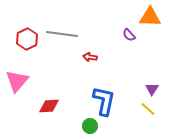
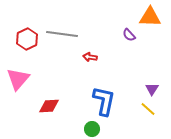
pink triangle: moved 1 px right, 2 px up
green circle: moved 2 px right, 3 px down
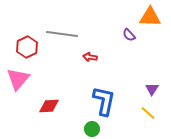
red hexagon: moved 8 px down
yellow line: moved 4 px down
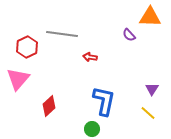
red diamond: rotated 40 degrees counterclockwise
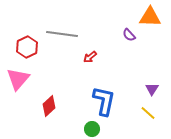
red arrow: rotated 48 degrees counterclockwise
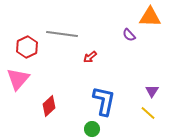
purple triangle: moved 2 px down
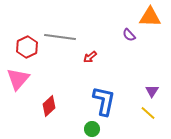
gray line: moved 2 px left, 3 px down
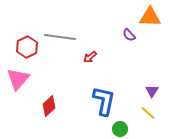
green circle: moved 28 px right
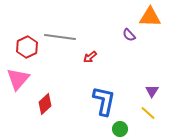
red diamond: moved 4 px left, 2 px up
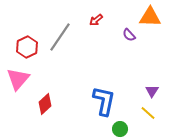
gray line: rotated 64 degrees counterclockwise
red arrow: moved 6 px right, 37 px up
